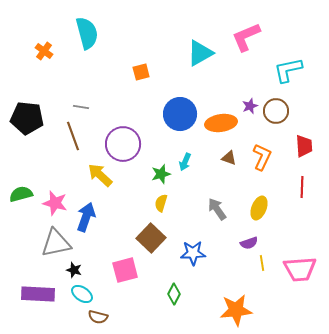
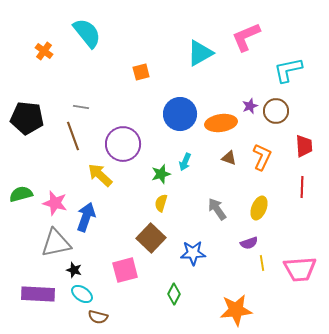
cyan semicircle: rotated 24 degrees counterclockwise
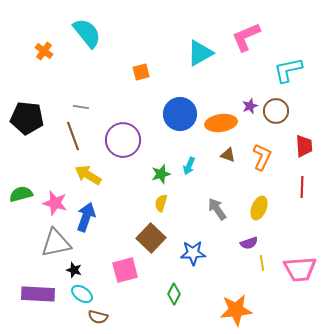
purple circle: moved 4 px up
brown triangle: moved 1 px left, 3 px up
cyan arrow: moved 4 px right, 4 px down
yellow arrow: moved 12 px left; rotated 12 degrees counterclockwise
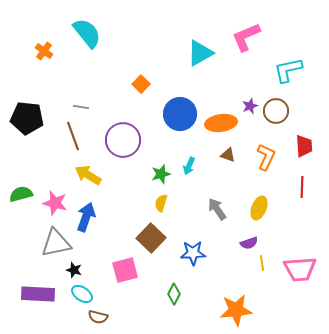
orange square: moved 12 px down; rotated 30 degrees counterclockwise
orange L-shape: moved 4 px right
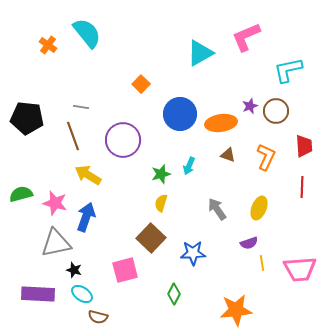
orange cross: moved 4 px right, 6 px up
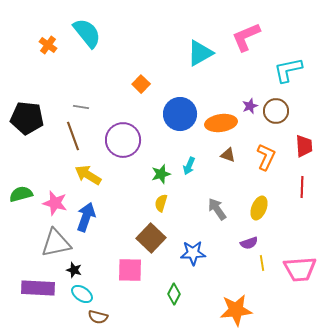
pink square: moved 5 px right; rotated 16 degrees clockwise
purple rectangle: moved 6 px up
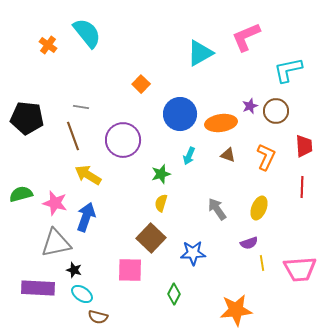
cyan arrow: moved 10 px up
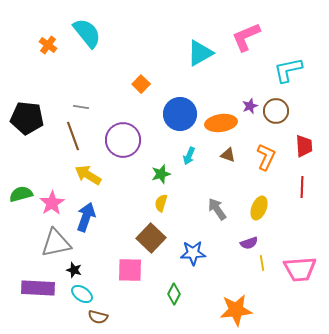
pink star: moved 3 px left; rotated 25 degrees clockwise
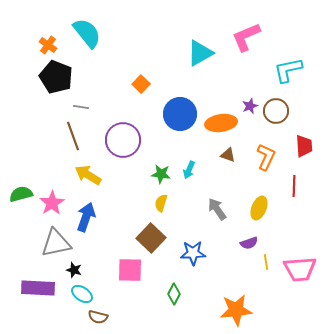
black pentagon: moved 29 px right, 41 px up; rotated 16 degrees clockwise
cyan arrow: moved 14 px down
green star: rotated 24 degrees clockwise
red line: moved 8 px left, 1 px up
yellow line: moved 4 px right, 1 px up
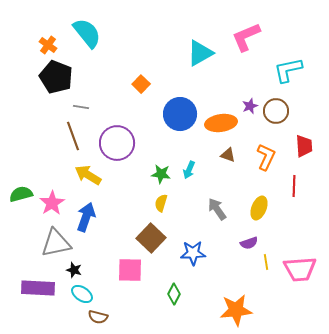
purple circle: moved 6 px left, 3 px down
